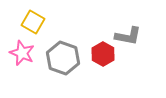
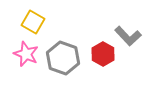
gray L-shape: rotated 36 degrees clockwise
pink star: moved 4 px right, 1 px down
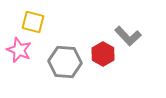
yellow square: rotated 15 degrees counterclockwise
pink star: moved 7 px left, 4 px up
gray hexagon: moved 2 px right, 4 px down; rotated 16 degrees counterclockwise
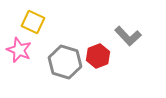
yellow square: rotated 10 degrees clockwise
red hexagon: moved 5 px left, 2 px down; rotated 10 degrees clockwise
gray hexagon: rotated 12 degrees clockwise
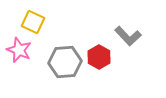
red hexagon: moved 1 px right, 1 px down; rotated 10 degrees counterclockwise
gray hexagon: rotated 20 degrees counterclockwise
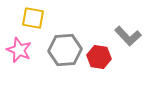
yellow square: moved 4 px up; rotated 15 degrees counterclockwise
red hexagon: rotated 20 degrees counterclockwise
gray hexagon: moved 12 px up
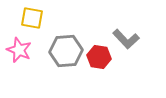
yellow square: moved 1 px left
gray L-shape: moved 2 px left, 3 px down
gray hexagon: moved 1 px right, 1 px down
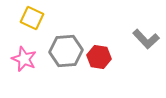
yellow square: rotated 15 degrees clockwise
gray L-shape: moved 20 px right
pink star: moved 5 px right, 9 px down
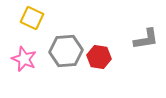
gray L-shape: rotated 56 degrees counterclockwise
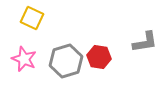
gray L-shape: moved 1 px left, 3 px down
gray hexagon: moved 10 px down; rotated 12 degrees counterclockwise
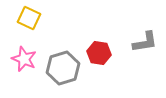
yellow square: moved 3 px left
red hexagon: moved 4 px up
gray hexagon: moved 3 px left, 7 px down
